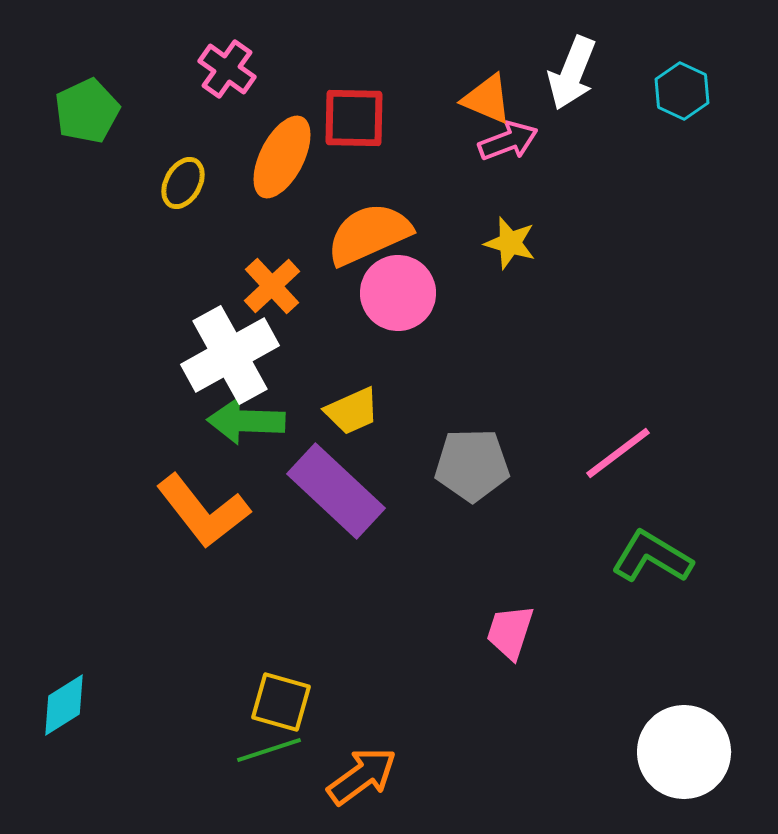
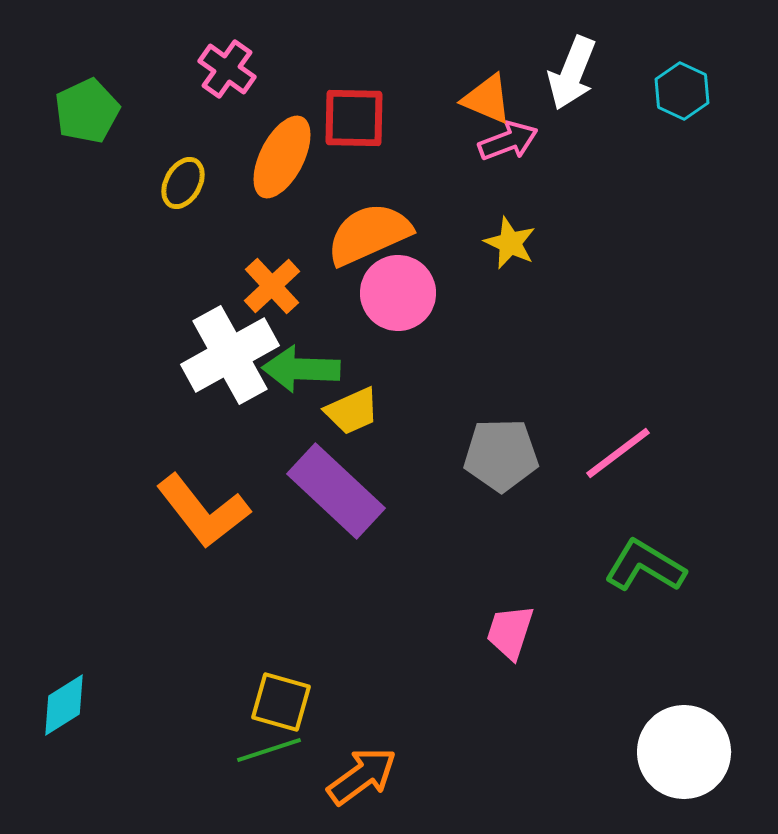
yellow star: rotated 8 degrees clockwise
green arrow: moved 55 px right, 52 px up
gray pentagon: moved 29 px right, 10 px up
green L-shape: moved 7 px left, 9 px down
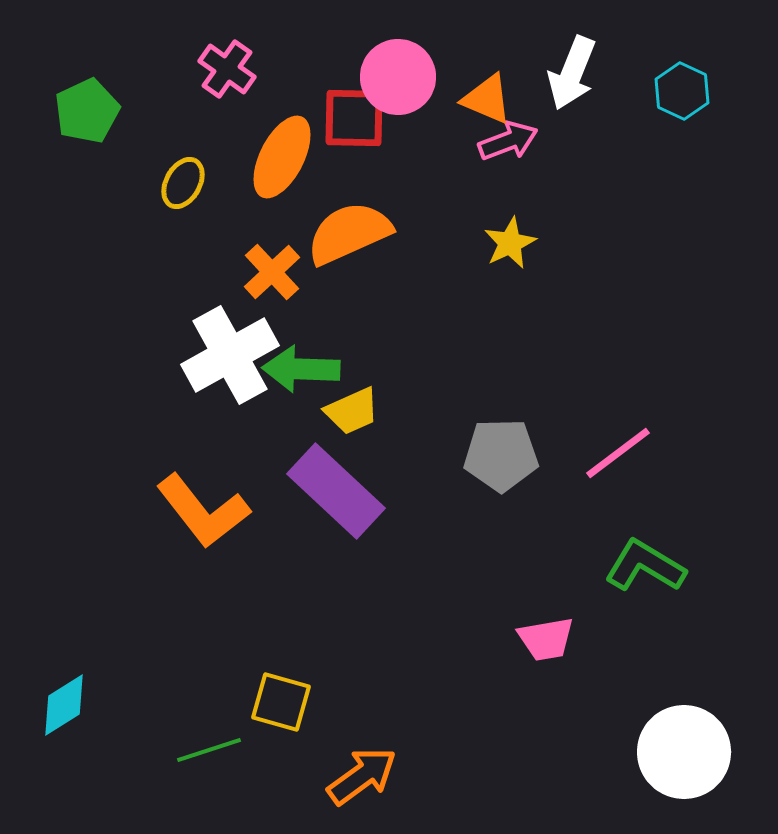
orange semicircle: moved 20 px left, 1 px up
yellow star: rotated 22 degrees clockwise
orange cross: moved 14 px up
pink circle: moved 216 px up
pink trapezoid: moved 36 px right, 7 px down; rotated 118 degrees counterclockwise
green line: moved 60 px left
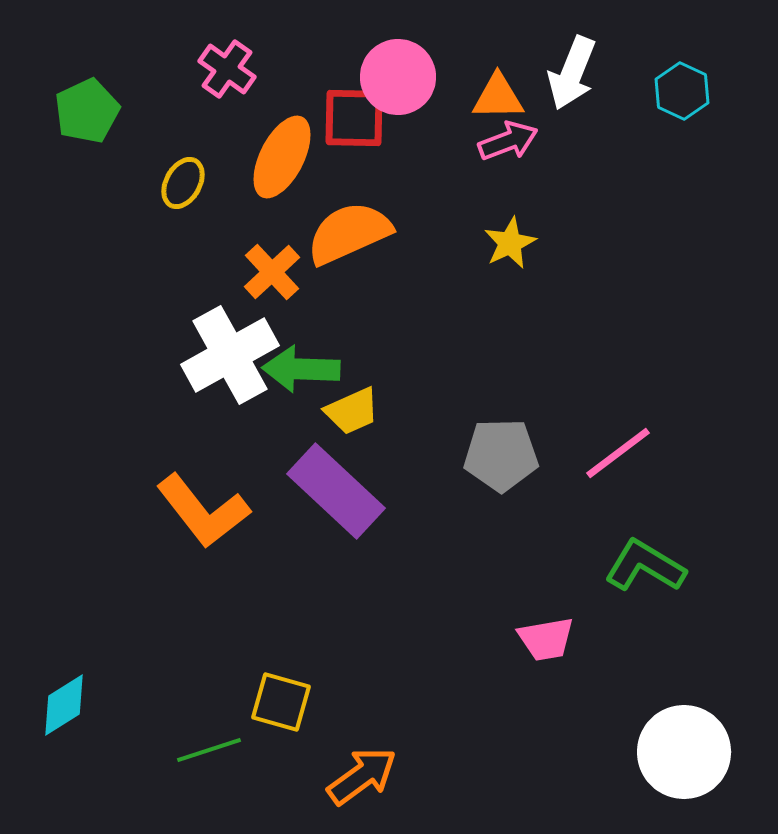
orange triangle: moved 11 px right, 2 px up; rotated 24 degrees counterclockwise
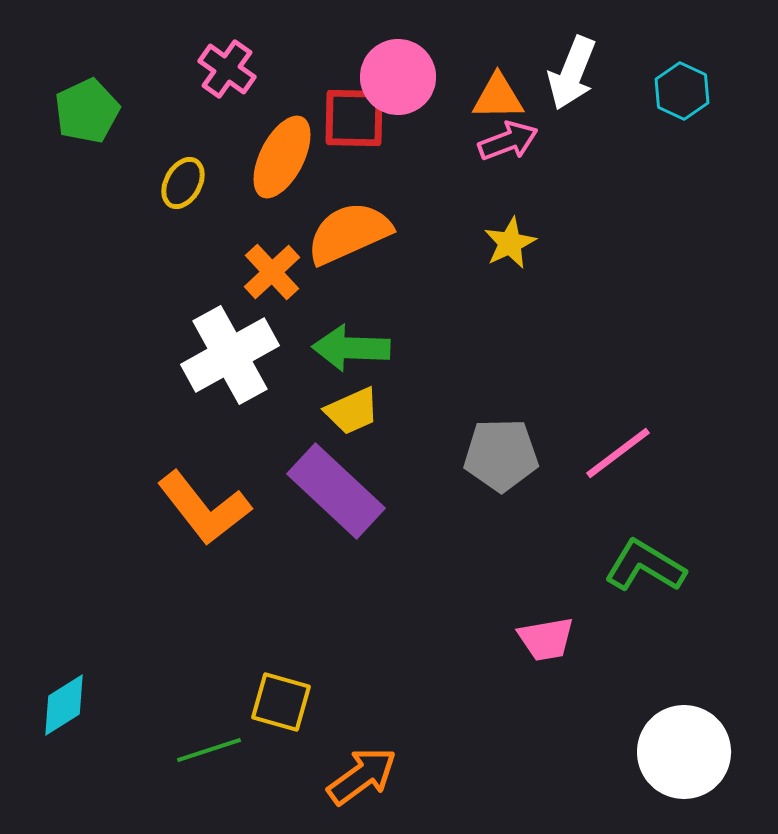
green arrow: moved 50 px right, 21 px up
orange L-shape: moved 1 px right, 3 px up
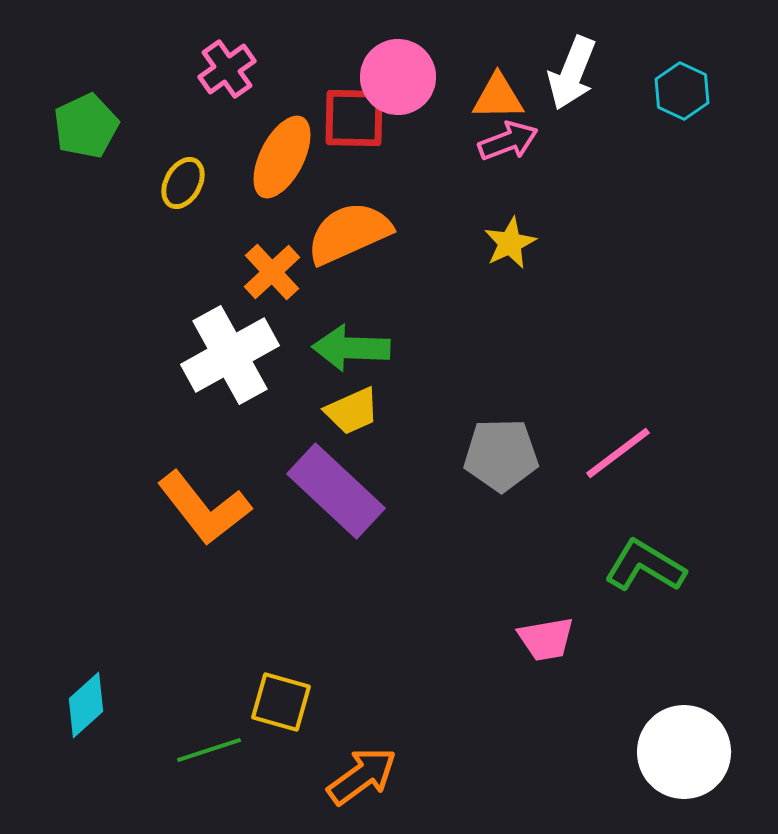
pink cross: rotated 20 degrees clockwise
green pentagon: moved 1 px left, 15 px down
cyan diamond: moved 22 px right; rotated 10 degrees counterclockwise
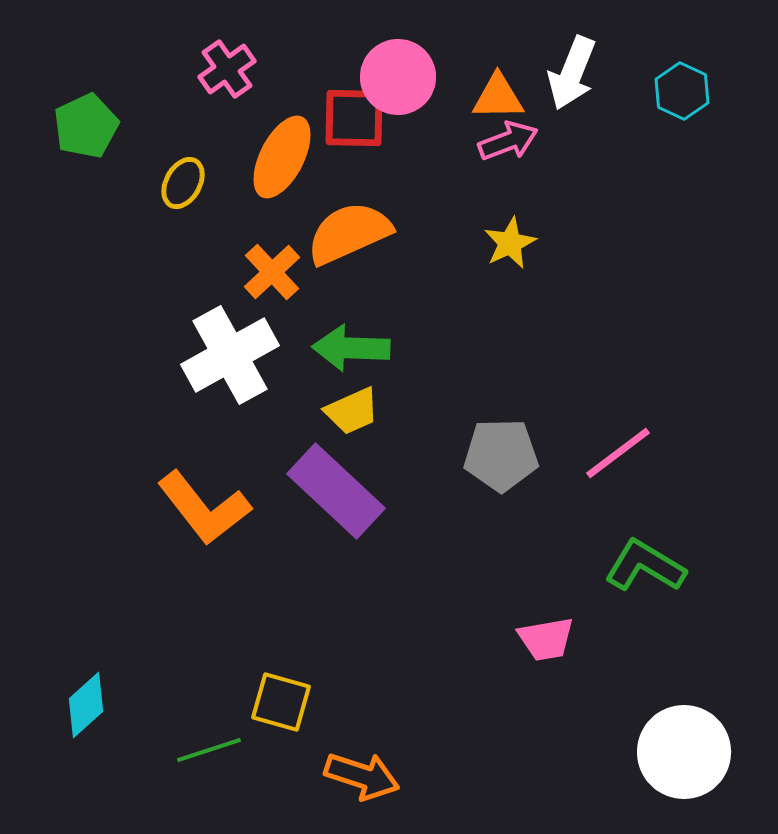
orange arrow: rotated 54 degrees clockwise
